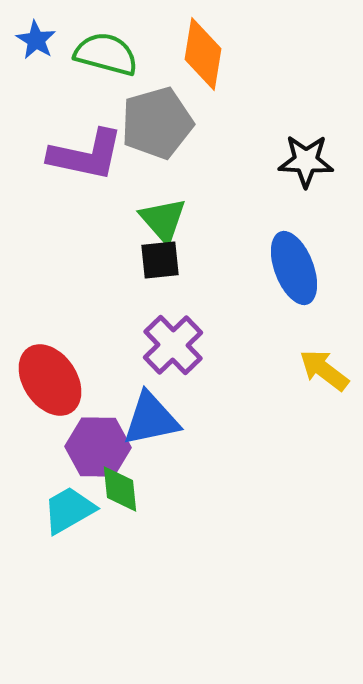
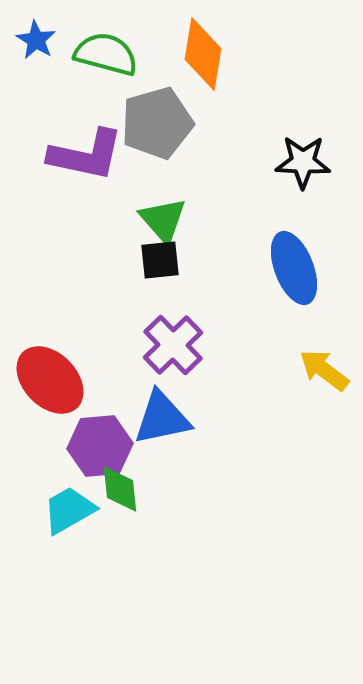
black star: moved 3 px left, 1 px down
red ellipse: rotated 10 degrees counterclockwise
blue triangle: moved 11 px right, 1 px up
purple hexagon: moved 2 px right, 1 px up; rotated 6 degrees counterclockwise
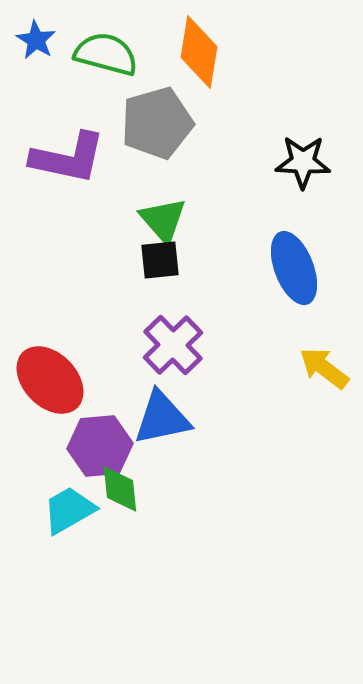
orange diamond: moved 4 px left, 2 px up
purple L-shape: moved 18 px left, 3 px down
yellow arrow: moved 2 px up
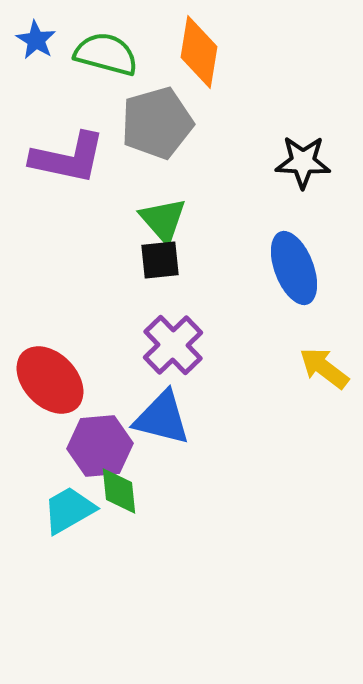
blue triangle: rotated 26 degrees clockwise
green diamond: moved 1 px left, 2 px down
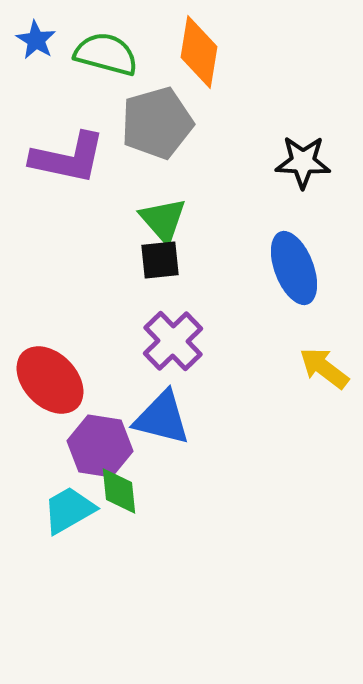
purple cross: moved 4 px up
purple hexagon: rotated 14 degrees clockwise
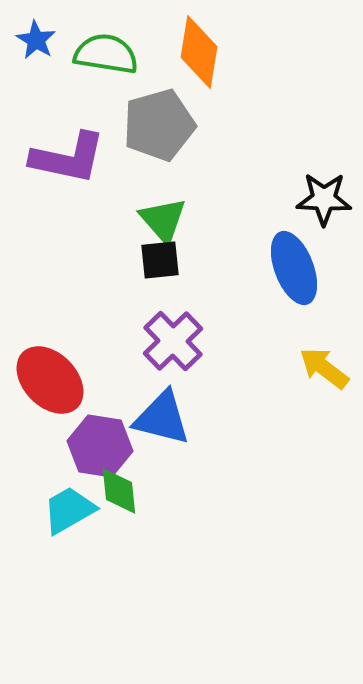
green semicircle: rotated 6 degrees counterclockwise
gray pentagon: moved 2 px right, 2 px down
black star: moved 21 px right, 37 px down
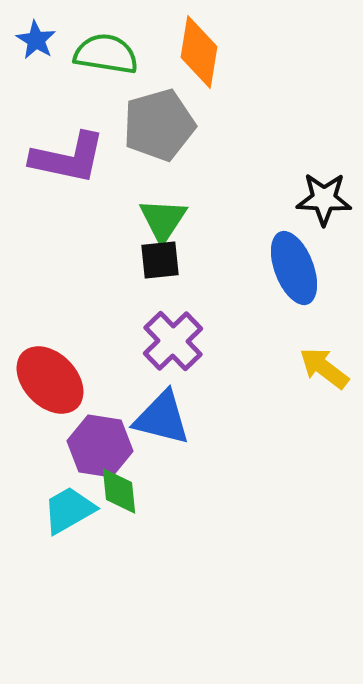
green triangle: rotated 14 degrees clockwise
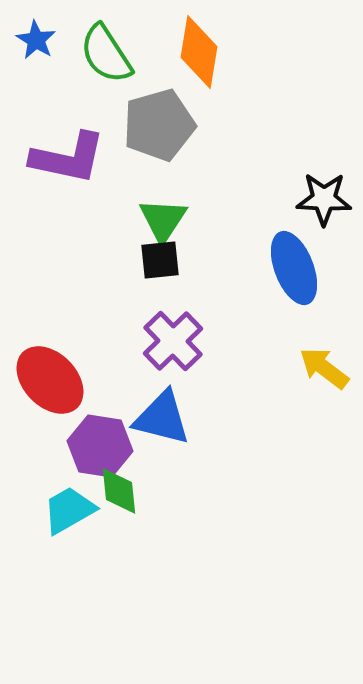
green semicircle: rotated 132 degrees counterclockwise
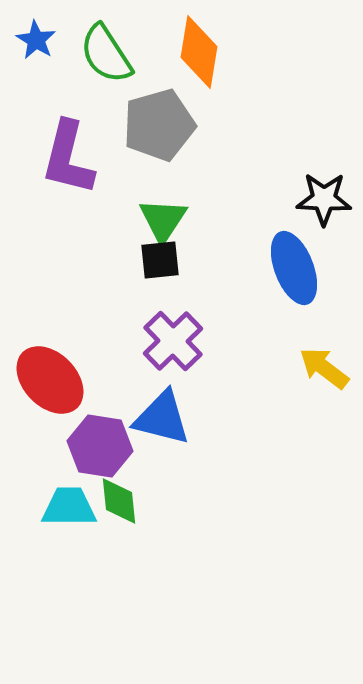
purple L-shape: rotated 92 degrees clockwise
green diamond: moved 10 px down
cyan trapezoid: moved 3 px up; rotated 30 degrees clockwise
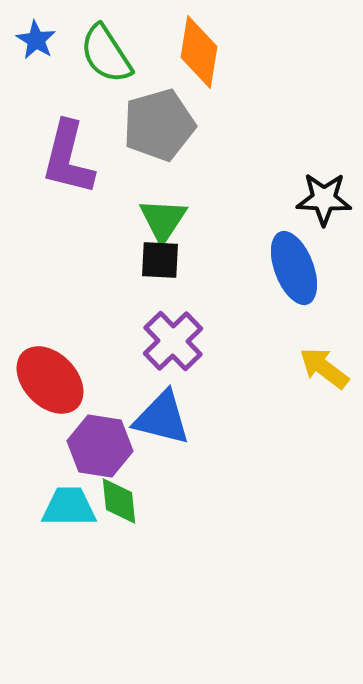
black square: rotated 9 degrees clockwise
